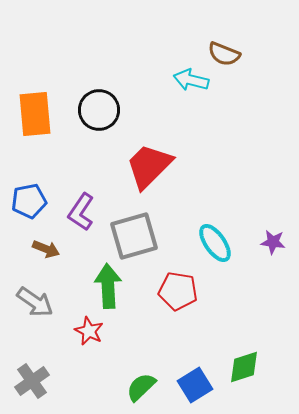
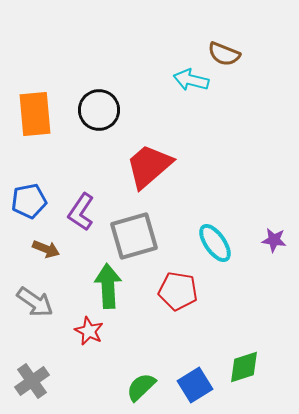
red trapezoid: rotated 4 degrees clockwise
purple star: moved 1 px right, 2 px up
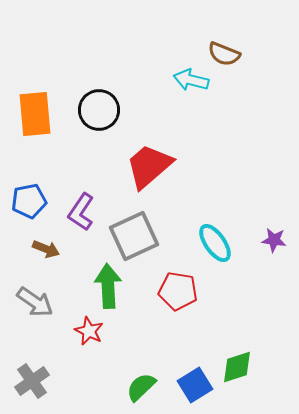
gray square: rotated 9 degrees counterclockwise
green diamond: moved 7 px left
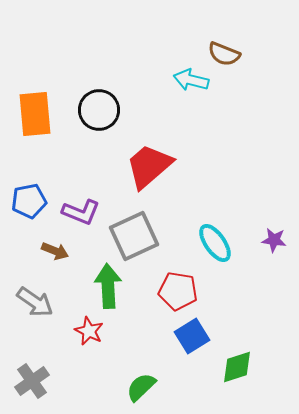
purple L-shape: rotated 102 degrees counterclockwise
brown arrow: moved 9 px right, 2 px down
blue square: moved 3 px left, 49 px up
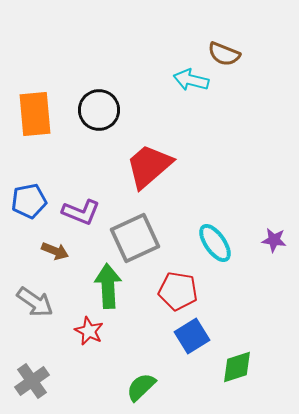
gray square: moved 1 px right, 2 px down
